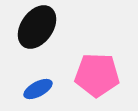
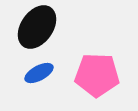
blue ellipse: moved 1 px right, 16 px up
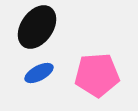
pink pentagon: rotated 6 degrees counterclockwise
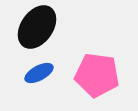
pink pentagon: rotated 12 degrees clockwise
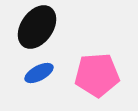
pink pentagon: rotated 12 degrees counterclockwise
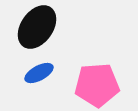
pink pentagon: moved 10 px down
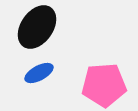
pink pentagon: moved 7 px right
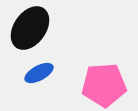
black ellipse: moved 7 px left, 1 px down
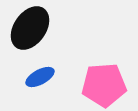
blue ellipse: moved 1 px right, 4 px down
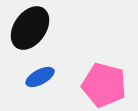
pink pentagon: rotated 18 degrees clockwise
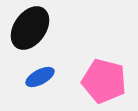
pink pentagon: moved 4 px up
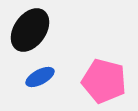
black ellipse: moved 2 px down
